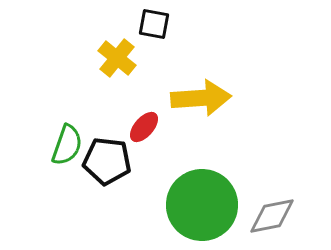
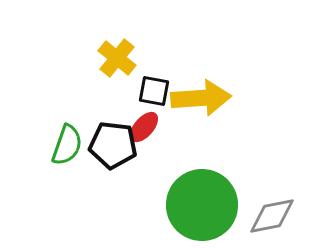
black square: moved 67 px down
black pentagon: moved 6 px right, 16 px up
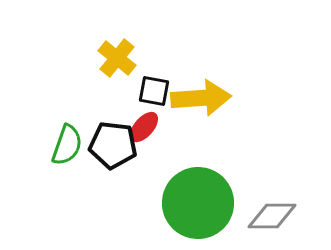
green circle: moved 4 px left, 2 px up
gray diamond: rotated 12 degrees clockwise
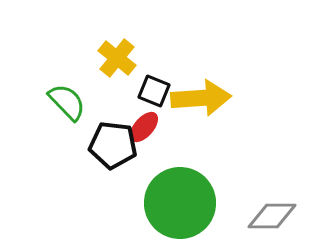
black square: rotated 12 degrees clockwise
green semicircle: moved 43 px up; rotated 63 degrees counterclockwise
green circle: moved 18 px left
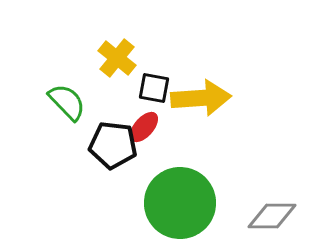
black square: moved 3 px up; rotated 12 degrees counterclockwise
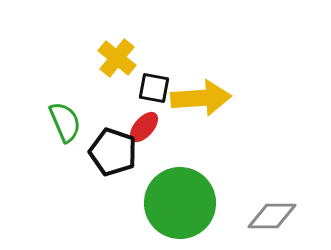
green semicircle: moved 2 px left, 20 px down; rotated 21 degrees clockwise
black pentagon: moved 7 px down; rotated 12 degrees clockwise
